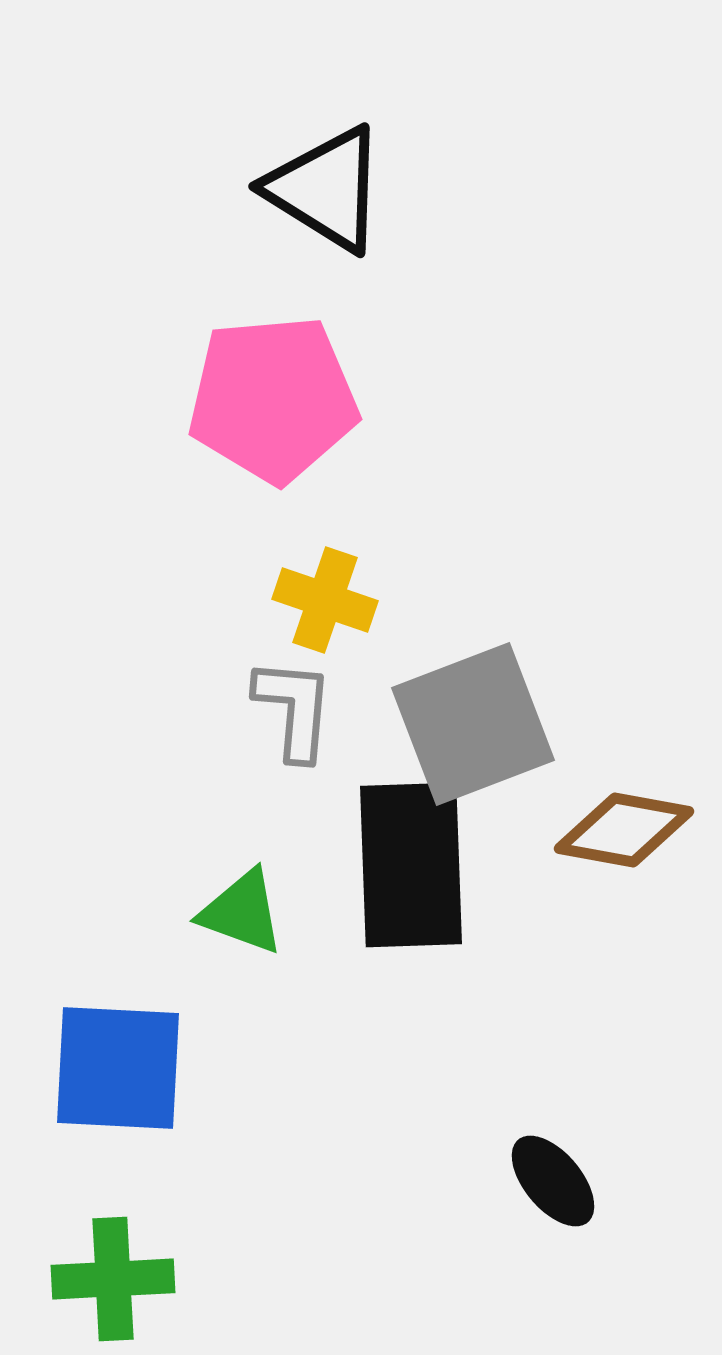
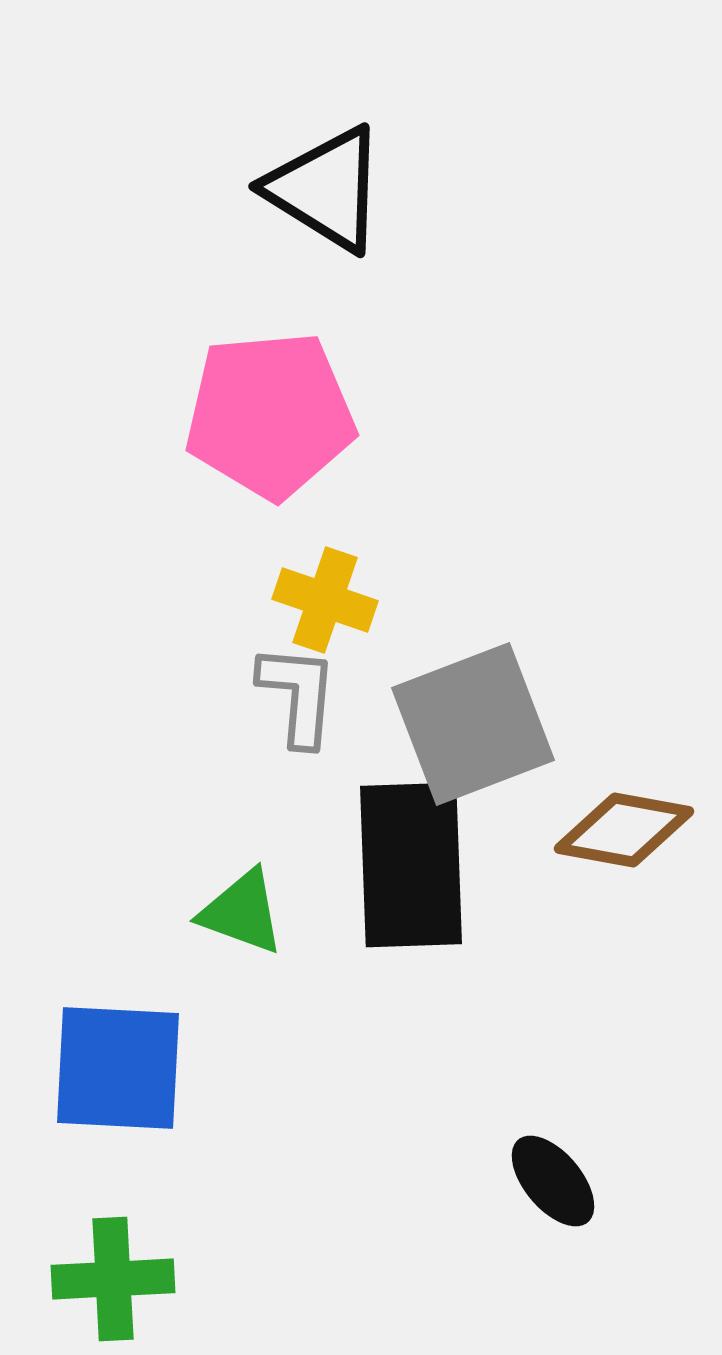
pink pentagon: moved 3 px left, 16 px down
gray L-shape: moved 4 px right, 14 px up
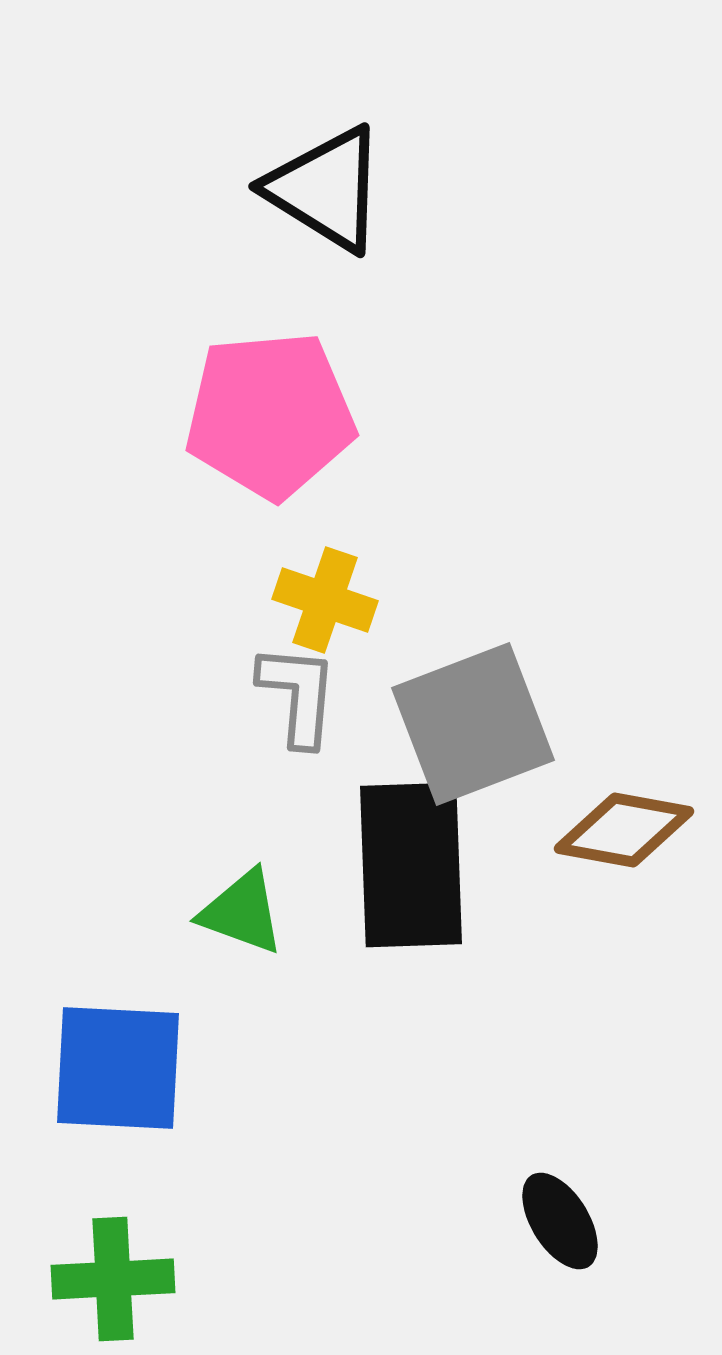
black ellipse: moved 7 px right, 40 px down; rotated 8 degrees clockwise
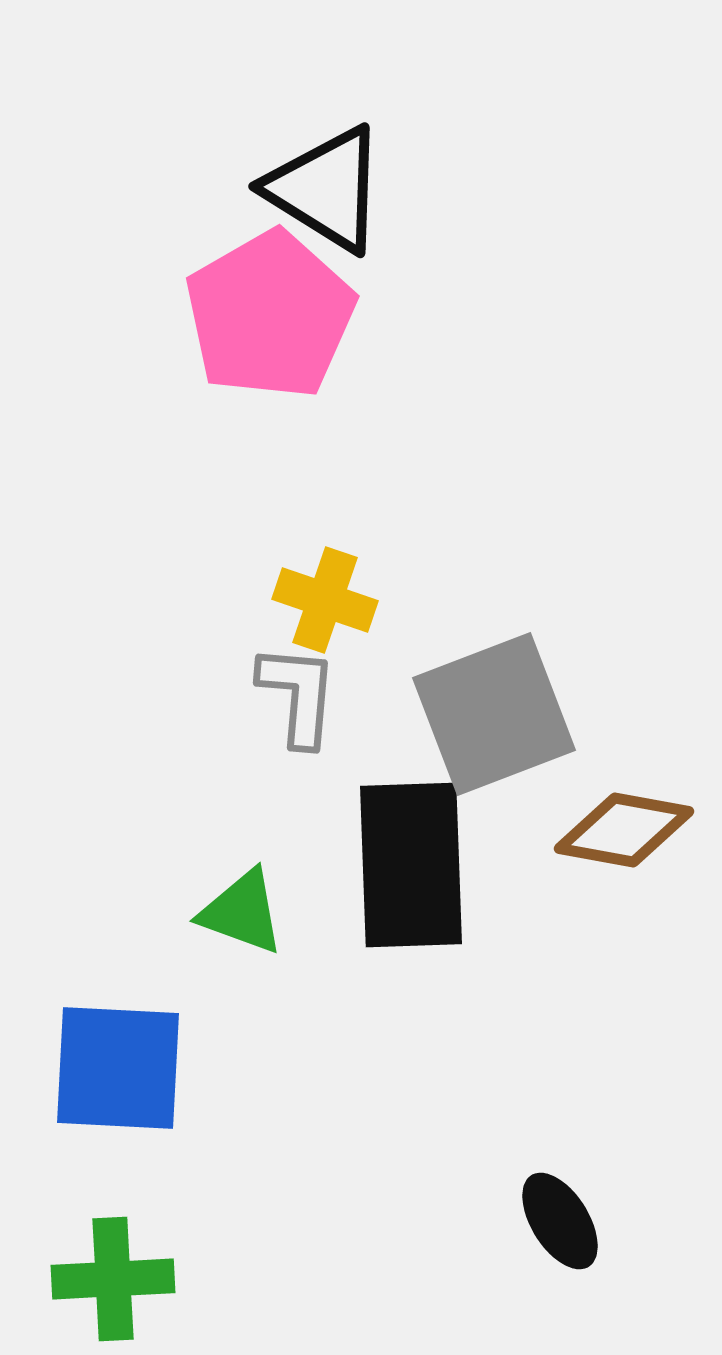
pink pentagon: moved 100 px up; rotated 25 degrees counterclockwise
gray square: moved 21 px right, 10 px up
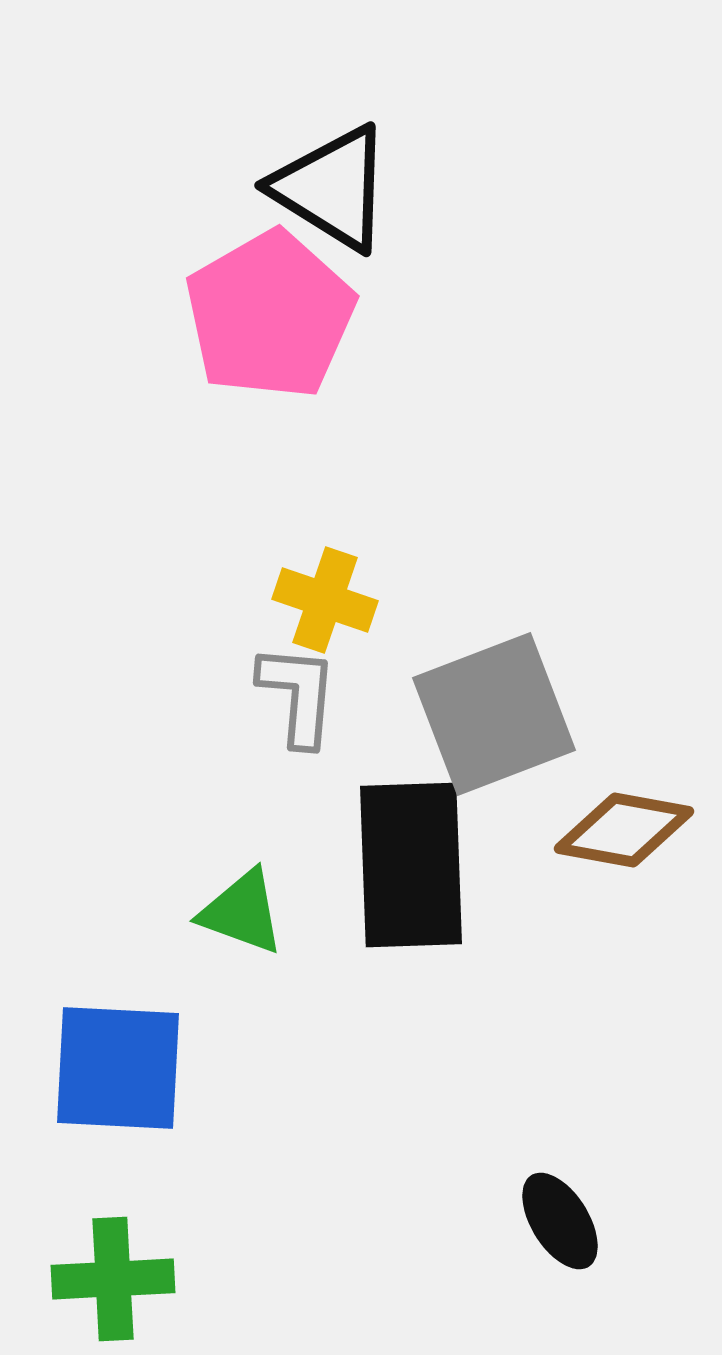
black triangle: moved 6 px right, 1 px up
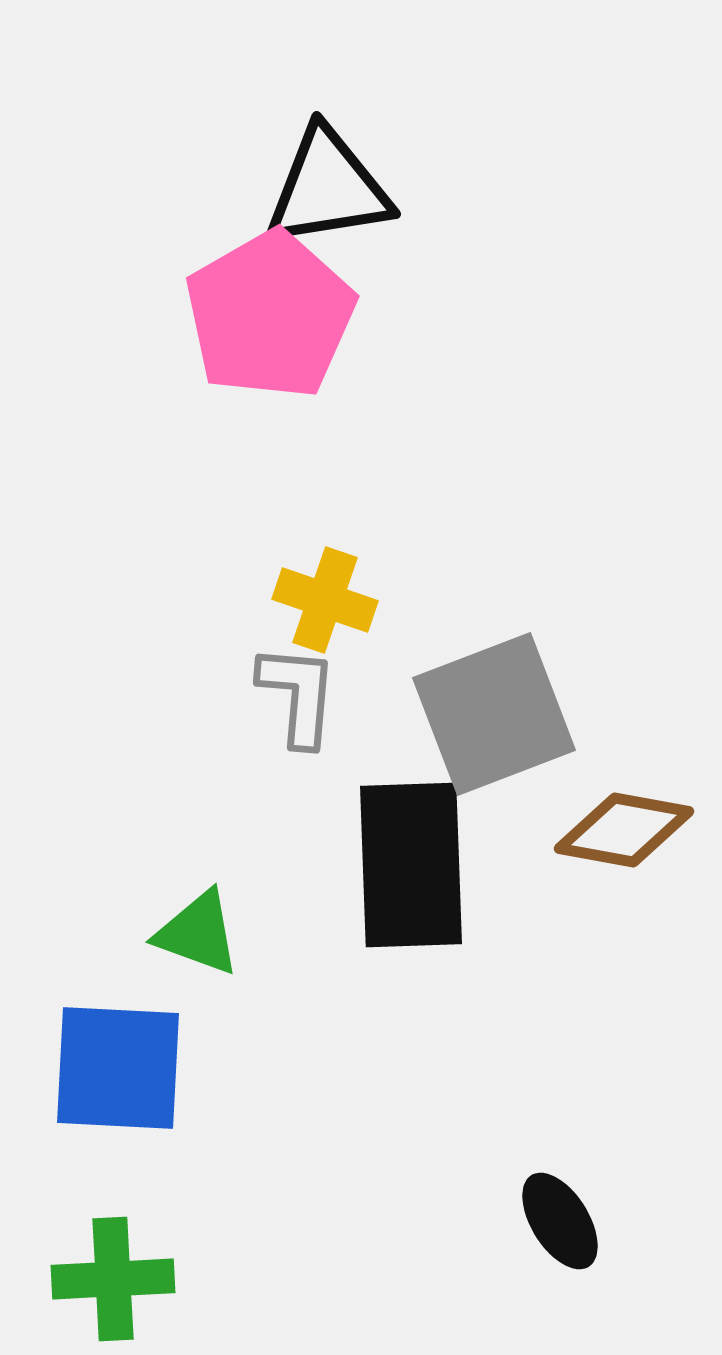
black triangle: moved 4 px left; rotated 41 degrees counterclockwise
green triangle: moved 44 px left, 21 px down
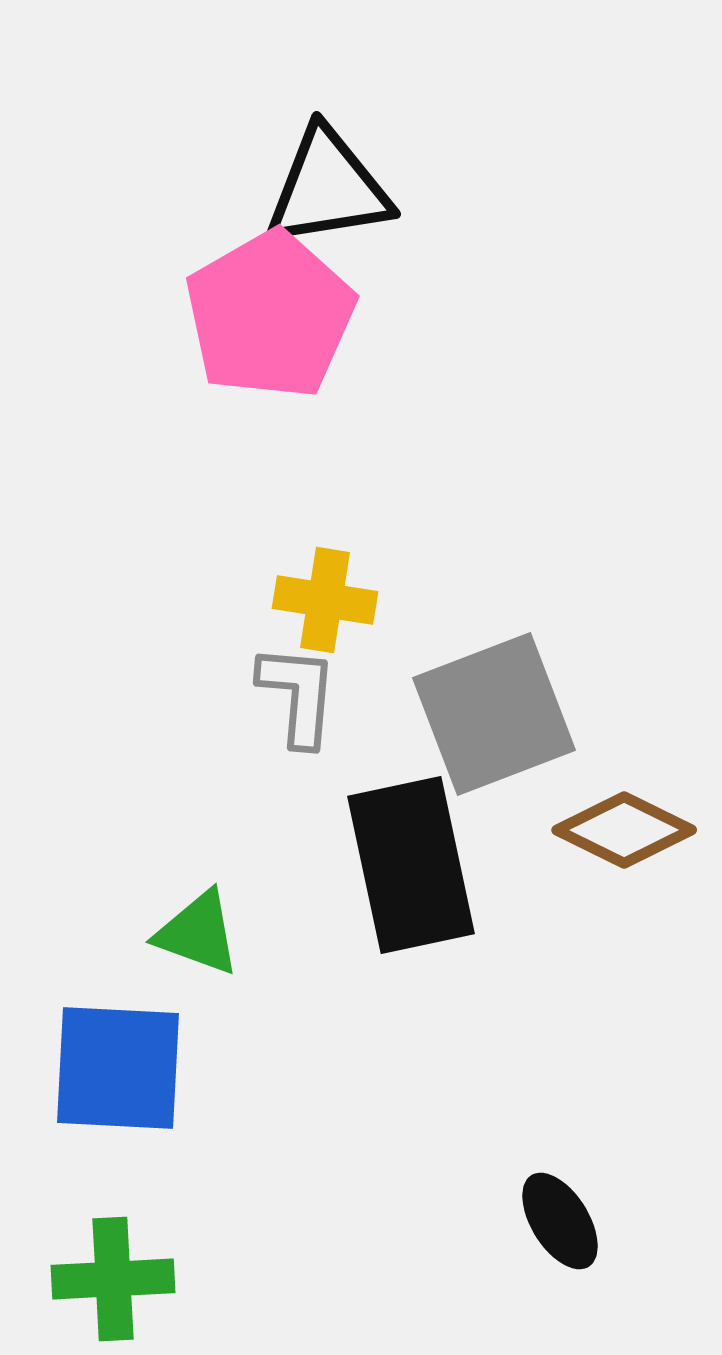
yellow cross: rotated 10 degrees counterclockwise
brown diamond: rotated 16 degrees clockwise
black rectangle: rotated 10 degrees counterclockwise
